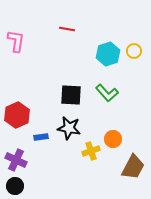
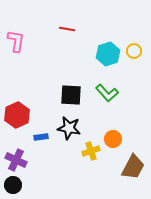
black circle: moved 2 px left, 1 px up
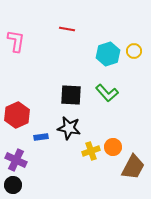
orange circle: moved 8 px down
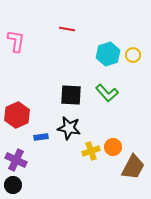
yellow circle: moved 1 px left, 4 px down
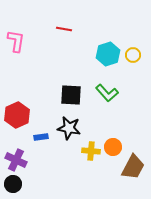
red line: moved 3 px left
yellow cross: rotated 24 degrees clockwise
black circle: moved 1 px up
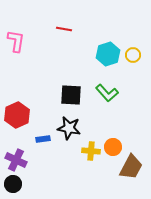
blue rectangle: moved 2 px right, 2 px down
brown trapezoid: moved 2 px left
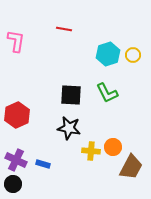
green L-shape: rotated 15 degrees clockwise
blue rectangle: moved 25 px down; rotated 24 degrees clockwise
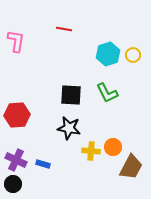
red hexagon: rotated 20 degrees clockwise
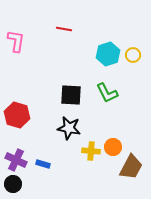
red hexagon: rotated 20 degrees clockwise
